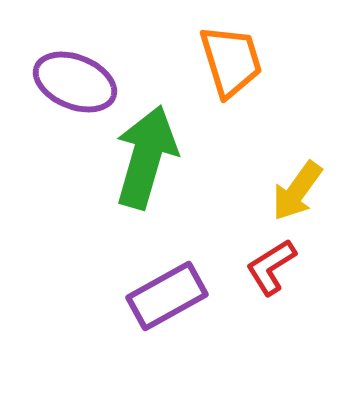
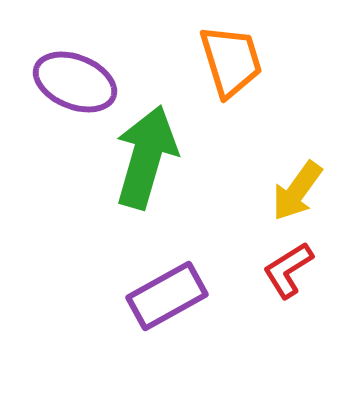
red L-shape: moved 17 px right, 3 px down
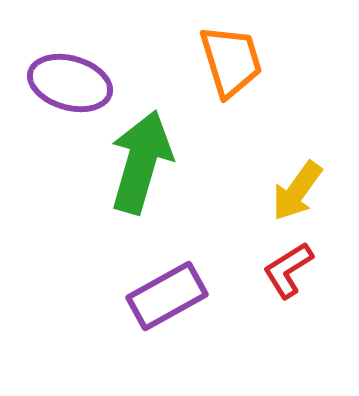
purple ellipse: moved 5 px left, 1 px down; rotated 6 degrees counterclockwise
green arrow: moved 5 px left, 5 px down
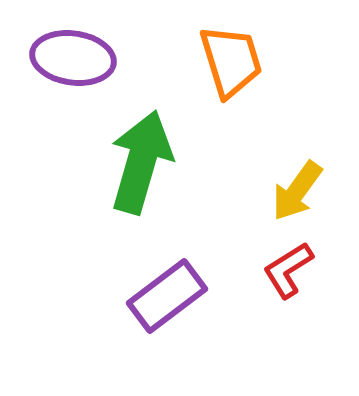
purple ellipse: moved 3 px right, 25 px up; rotated 8 degrees counterclockwise
purple rectangle: rotated 8 degrees counterclockwise
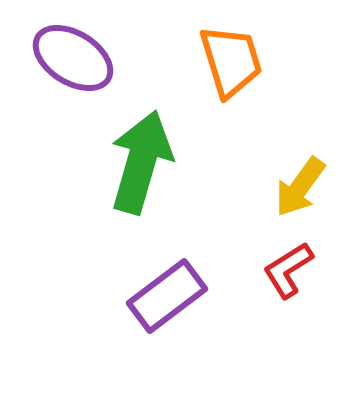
purple ellipse: rotated 24 degrees clockwise
yellow arrow: moved 3 px right, 4 px up
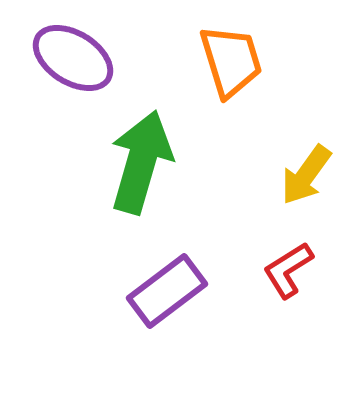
yellow arrow: moved 6 px right, 12 px up
purple rectangle: moved 5 px up
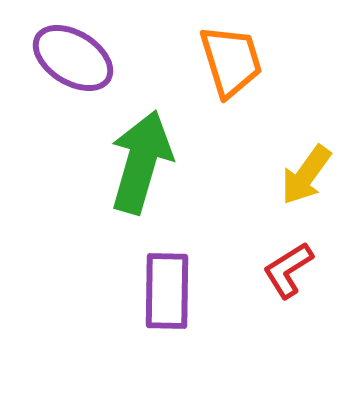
purple rectangle: rotated 52 degrees counterclockwise
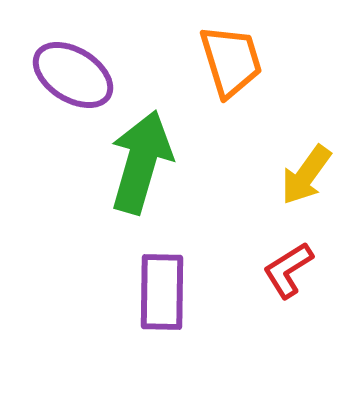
purple ellipse: moved 17 px down
purple rectangle: moved 5 px left, 1 px down
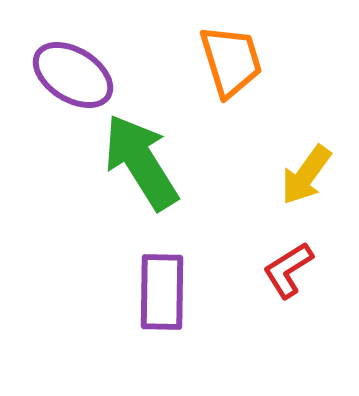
green arrow: rotated 48 degrees counterclockwise
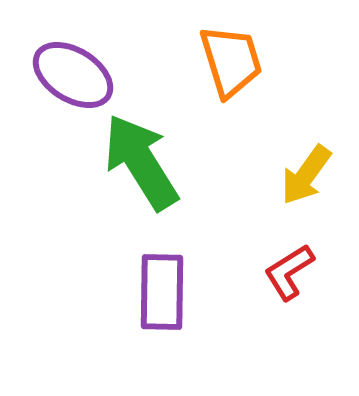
red L-shape: moved 1 px right, 2 px down
